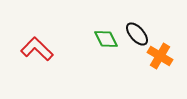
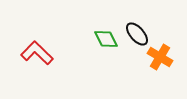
red L-shape: moved 4 px down
orange cross: moved 1 px down
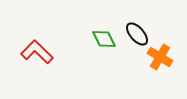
green diamond: moved 2 px left
red L-shape: moved 1 px up
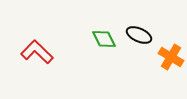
black ellipse: moved 2 px right, 1 px down; rotated 25 degrees counterclockwise
orange cross: moved 11 px right
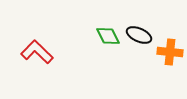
green diamond: moved 4 px right, 3 px up
orange cross: moved 1 px left, 5 px up; rotated 25 degrees counterclockwise
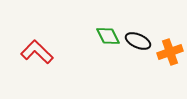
black ellipse: moved 1 px left, 6 px down
orange cross: rotated 25 degrees counterclockwise
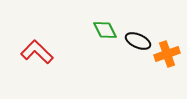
green diamond: moved 3 px left, 6 px up
orange cross: moved 3 px left, 2 px down
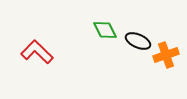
orange cross: moved 1 px left, 1 px down
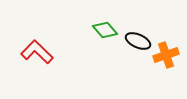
green diamond: rotated 15 degrees counterclockwise
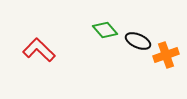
red L-shape: moved 2 px right, 2 px up
